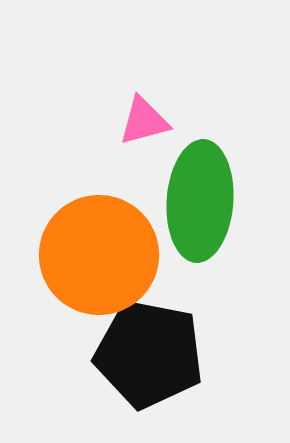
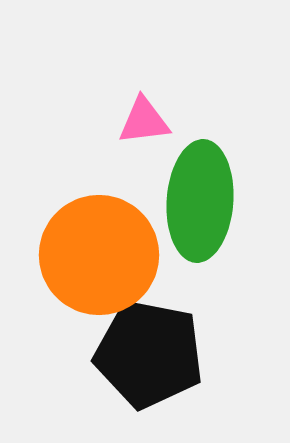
pink triangle: rotated 8 degrees clockwise
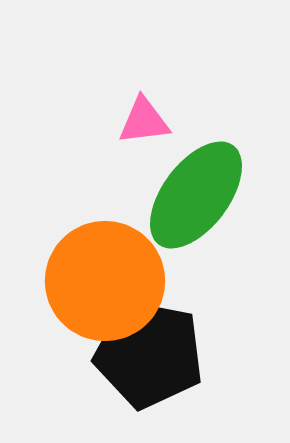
green ellipse: moved 4 px left, 6 px up; rotated 33 degrees clockwise
orange circle: moved 6 px right, 26 px down
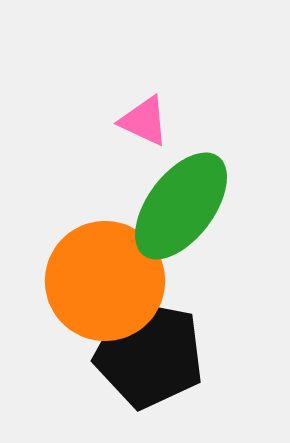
pink triangle: rotated 32 degrees clockwise
green ellipse: moved 15 px left, 11 px down
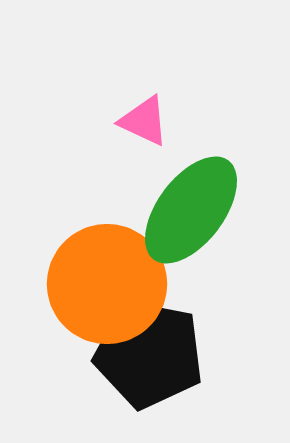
green ellipse: moved 10 px right, 4 px down
orange circle: moved 2 px right, 3 px down
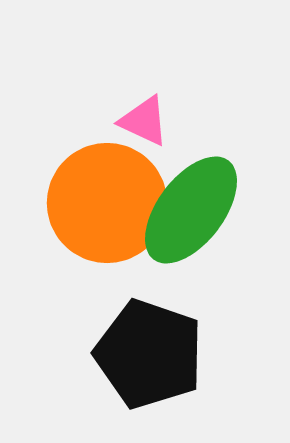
orange circle: moved 81 px up
black pentagon: rotated 8 degrees clockwise
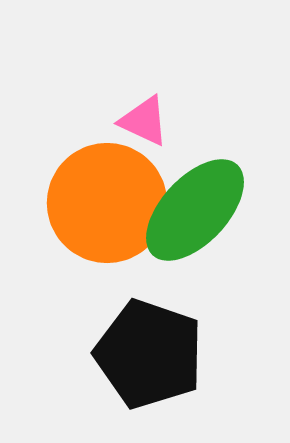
green ellipse: moved 4 px right; rotated 6 degrees clockwise
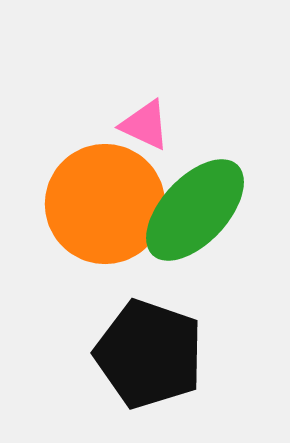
pink triangle: moved 1 px right, 4 px down
orange circle: moved 2 px left, 1 px down
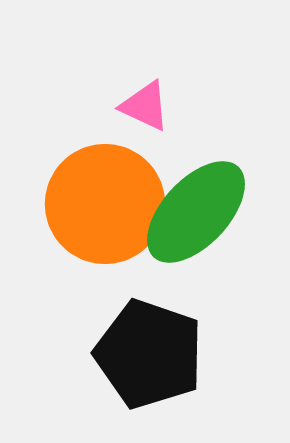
pink triangle: moved 19 px up
green ellipse: moved 1 px right, 2 px down
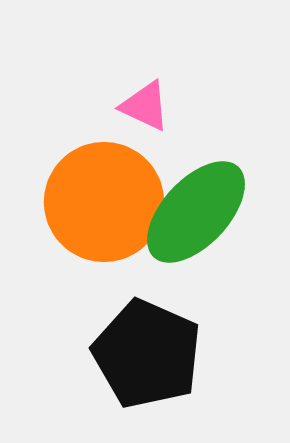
orange circle: moved 1 px left, 2 px up
black pentagon: moved 2 px left; rotated 5 degrees clockwise
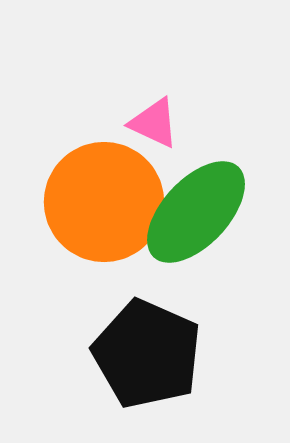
pink triangle: moved 9 px right, 17 px down
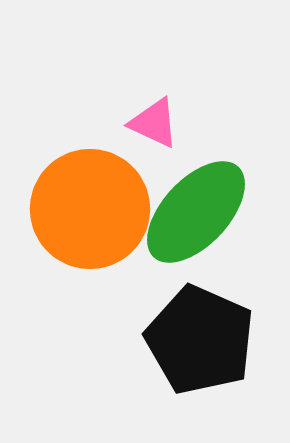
orange circle: moved 14 px left, 7 px down
black pentagon: moved 53 px right, 14 px up
